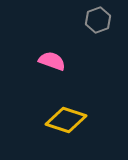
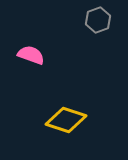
pink semicircle: moved 21 px left, 6 px up
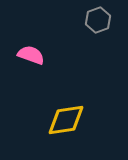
yellow diamond: rotated 27 degrees counterclockwise
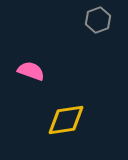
pink semicircle: moved 16 px down
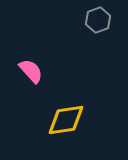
pink semicircle: rotated 28 degrees clockwise
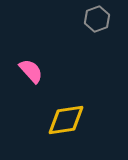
gray hexagon: moved 1 px left, 1 px up
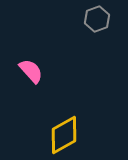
yellow diamond: moved 2 px left, 15 px down; rotated 21 degrees counterclockwise
